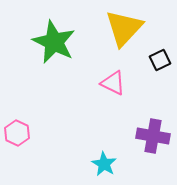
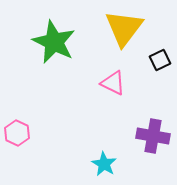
yellow triangle: rotated 6 degrees counterclockwise
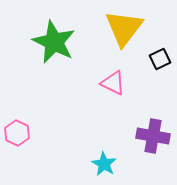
black square: moved 1 px up
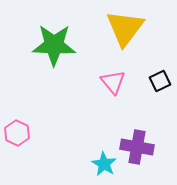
yellow triangle: moved 1 px right
green star: moved 3 px down; rotated 24 degrees counterclockwise
black square: moved 22 px down
pink triangle: moved 1 px up; rotated 24 degrees clockwise
purple cross: moved 16 px left, 11 px down
